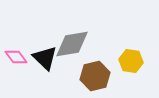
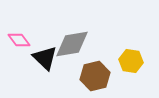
pink diamond: moved 3 px right, 17 px up
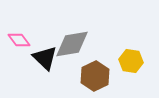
brown hexagon: rotated 12 degrees counterclockwise
